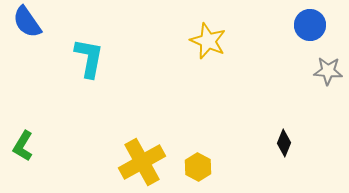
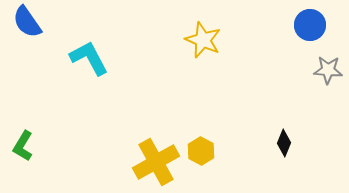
yellow star: moved 5 px left, 1 px up
cyan L-shape: rotated 39 degrees counterclockwise
gray star: moved 1 px up
yellow cross: moved 14 px right
yellow hexagon: moved 3 px right, 16 px up
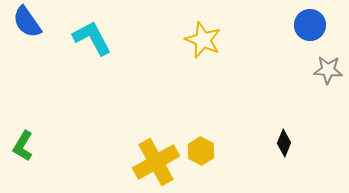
cyan L-shape: moved 3 px right, 20 px up
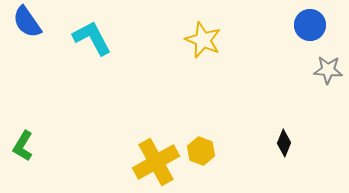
yellow hexagon: rotated 8 degrees counterclockwise
